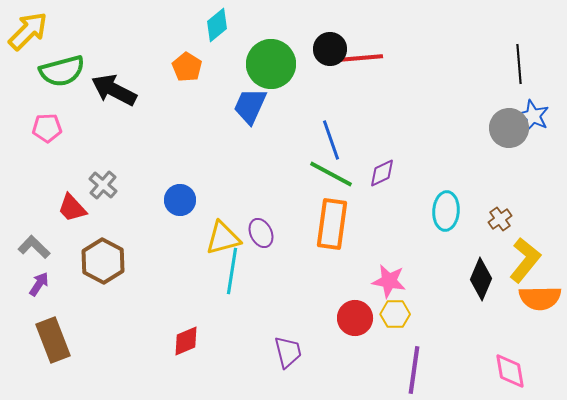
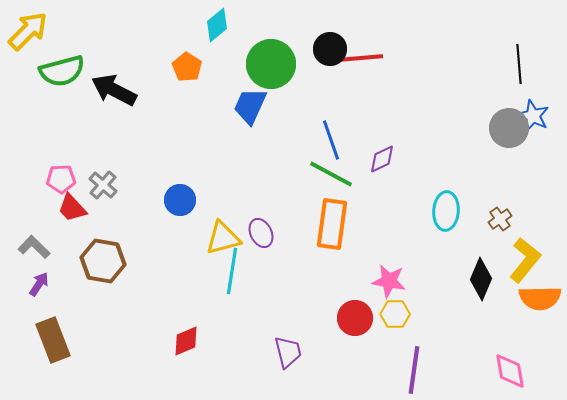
pink pentagon: moved 14 px right, 51 px down
purple diamond: moved 14 px up
brown hexagon: rotated 18 degrees counterclockwise
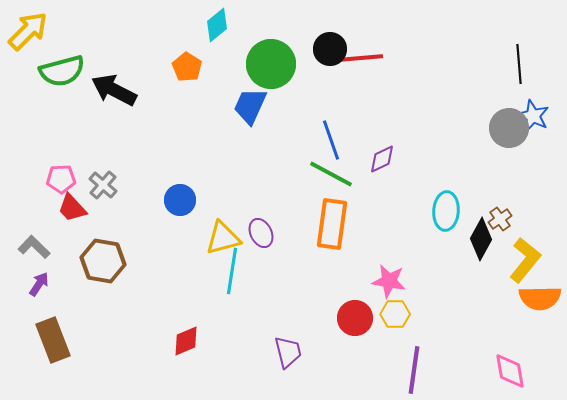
black diamond: moved 40 px up; rotated 6 degrees clockwise
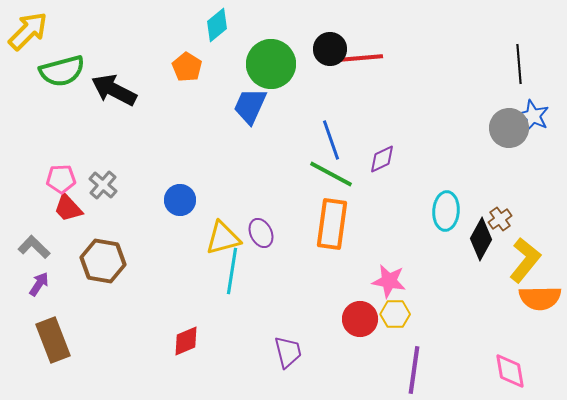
red trapezoid: moved 4 px left
red circle: moved 5 px right, 1 px down
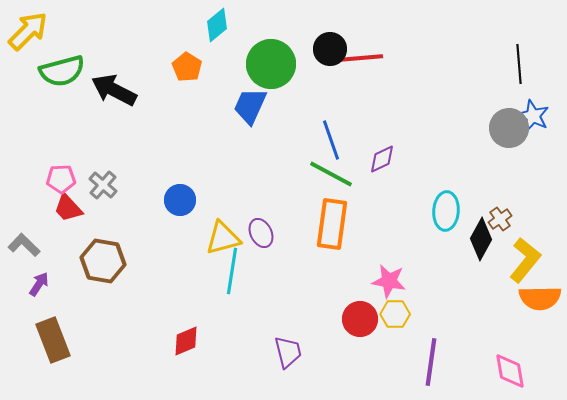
gray L-shape: moved 10 px left, 2 px up
purple line: moved 17 px right, 8 px up
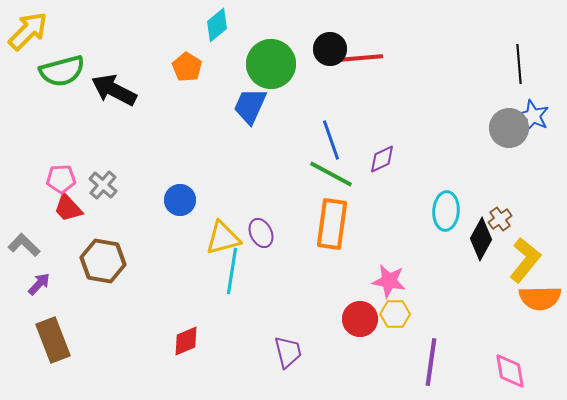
purple arrow: rotated 10 degrees clockwise
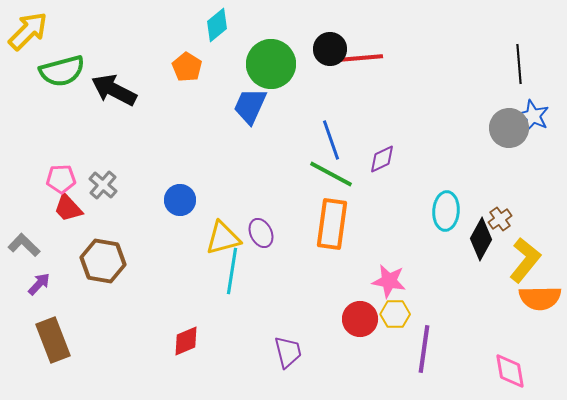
purple line: moved 7 px left, 13 px up
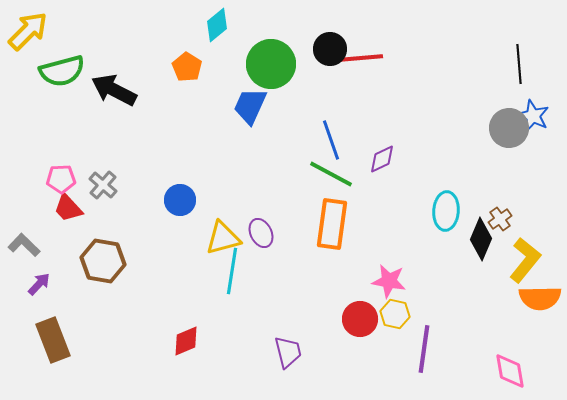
black diamond: rotated 6 degrees counterclockwise
yellow hexagon: rotated 12 degrees clockwise
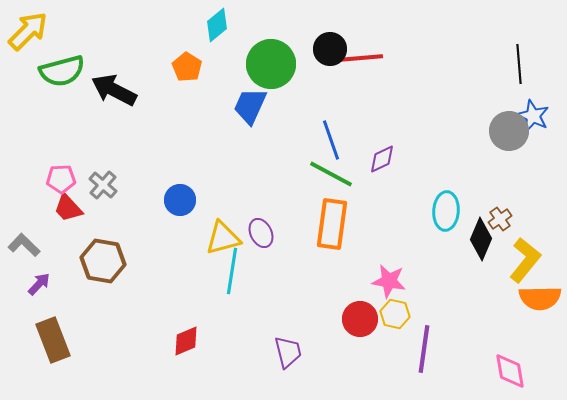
gray circle: moved 3 px down
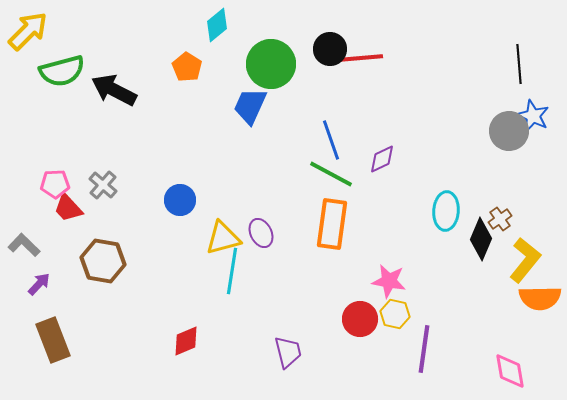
pink pentagon: moved 6 px left, 5 px down
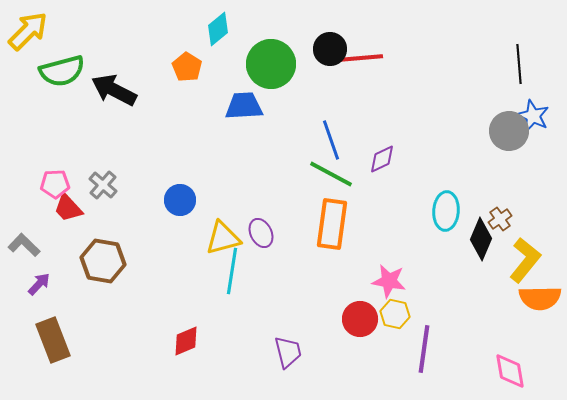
cyan diamond: moved 1 px right, 4 px down
blue trapezoid: moved 6 px left; rotated 63 degrees clockwise
